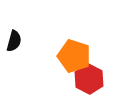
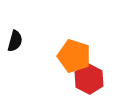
black semicircle: moved 1 px right
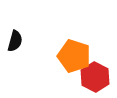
red hexagon: moved 6 px right, 2 px up
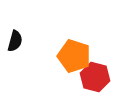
red hexagon: rotated 12 degrees counterclockwise
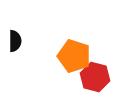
black semicircle: rotated 15 degrees counterclockwise
